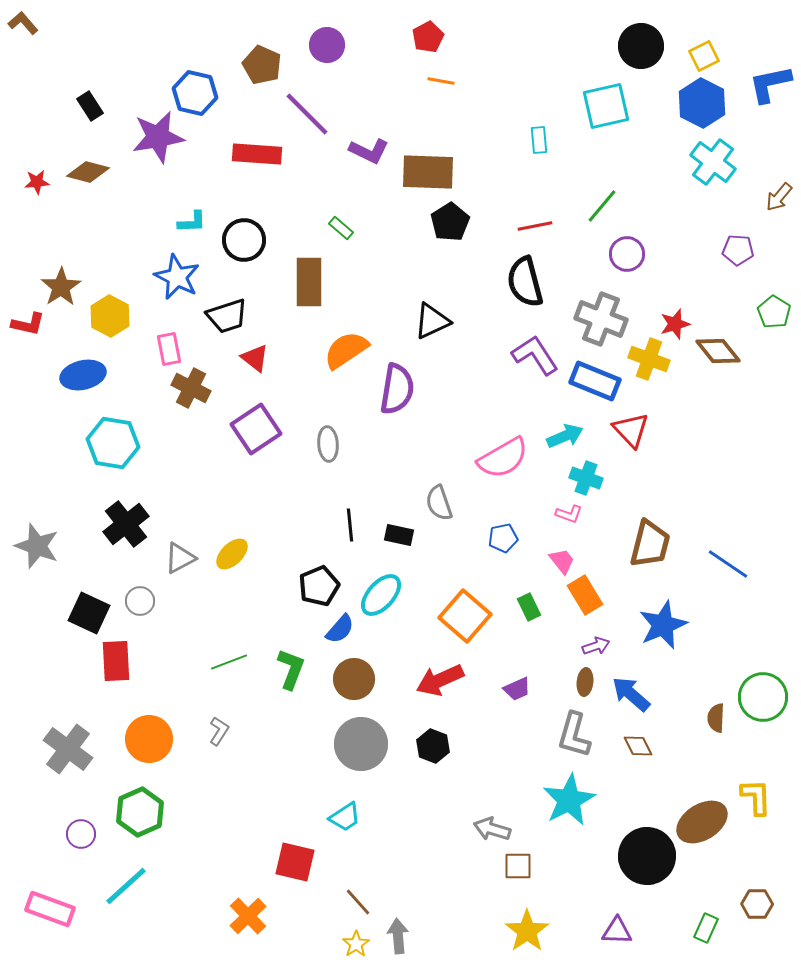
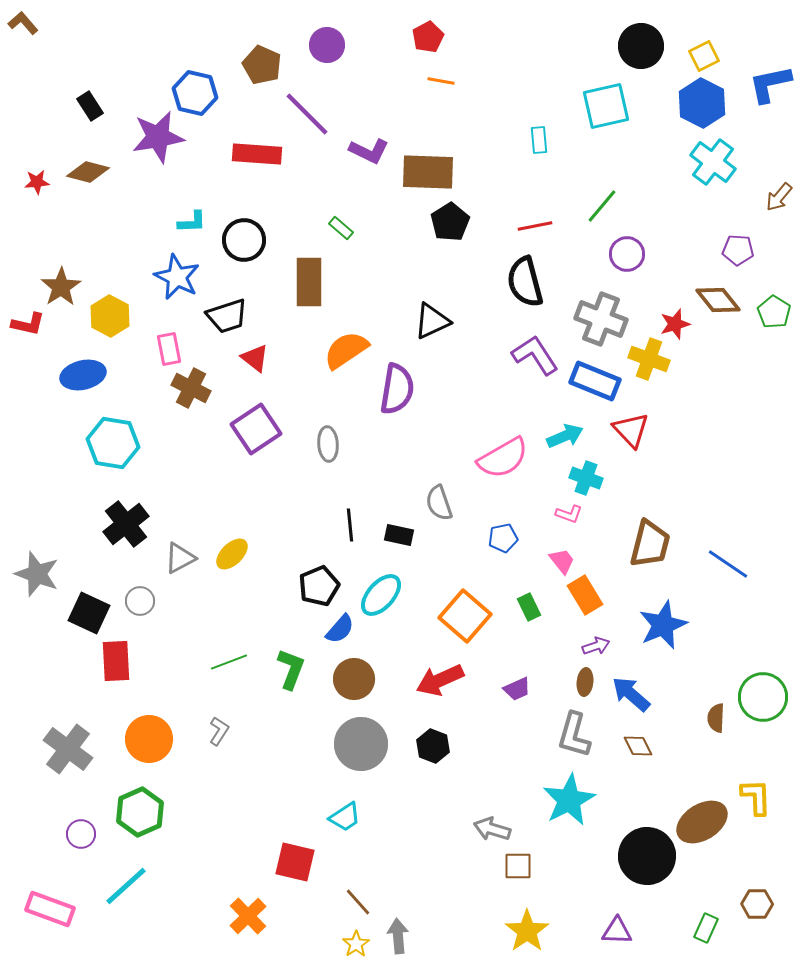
brown diamond at (718, 351): moved 51 px up
gray star at (37, 546): moved 28 px down
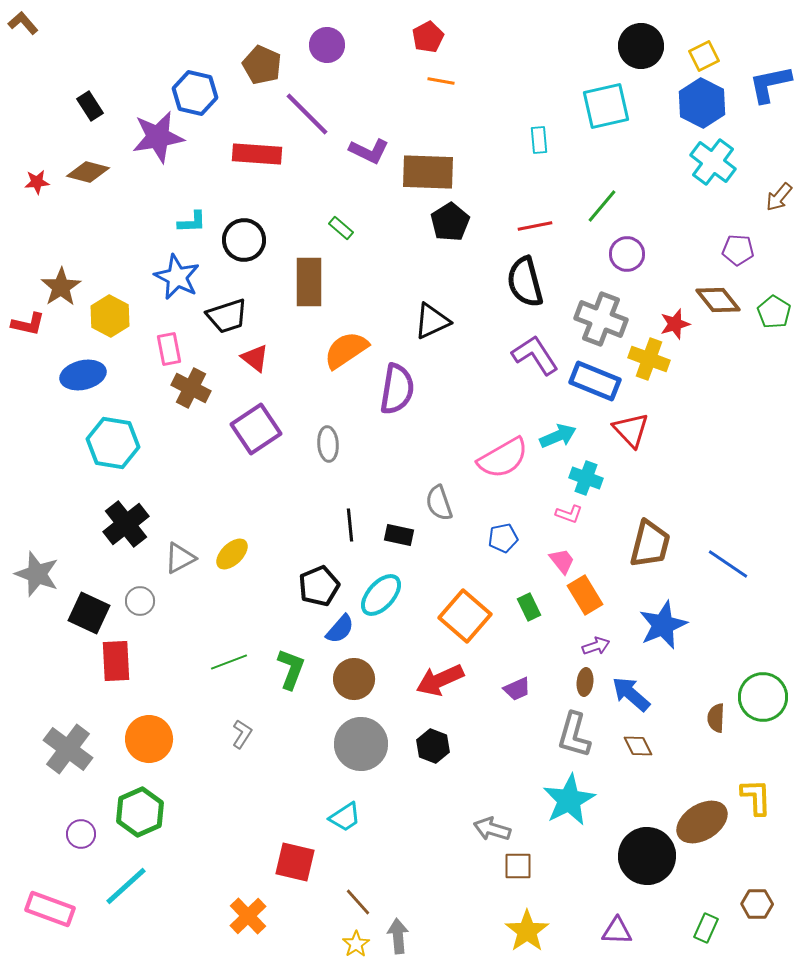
cyan arrow at (565, 436): moved 7 px left
gray L-shape at (219, 731): moved 23 px right, 3 px down
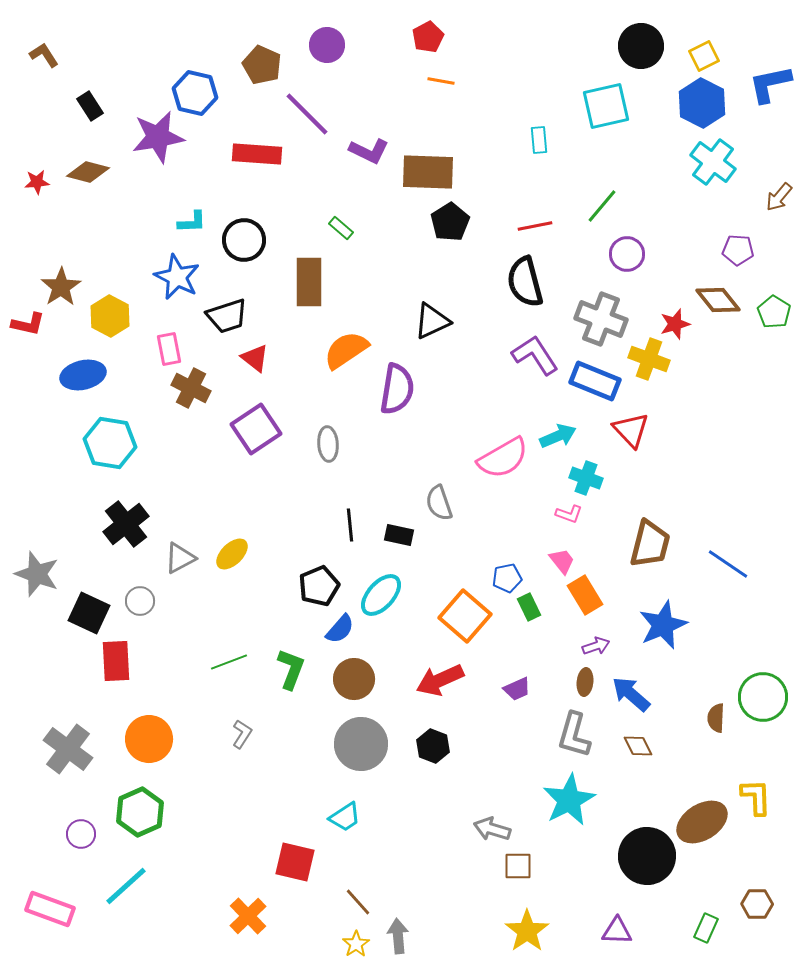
brown L-shape at (23, 23): moved 21 px right, 32 px down; rotated 8 degrees clockwise
cyan hexagon at (113, 443): moved 3 px left
blue pentagon at (503, 538): moved 4 px right, 40 px down
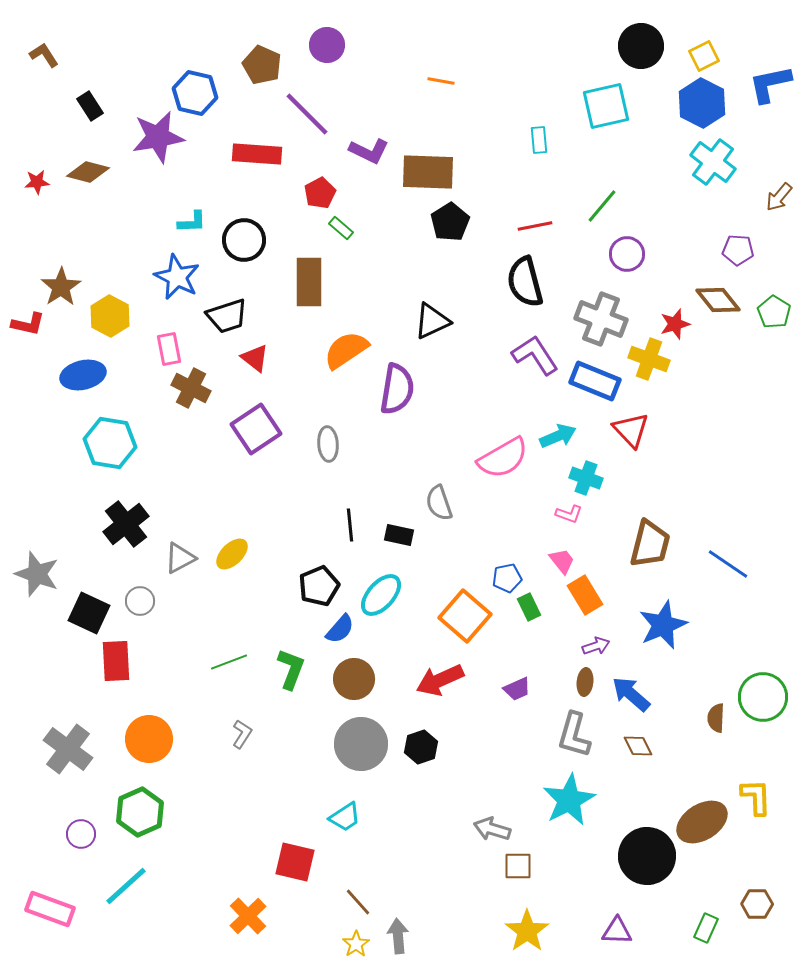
red pentagon at (428, 37): moved 108 px left, 156 px down
black hexagon at (433, 746): moved 12 px left, 1 px down; rotated 20 degrees clockwise
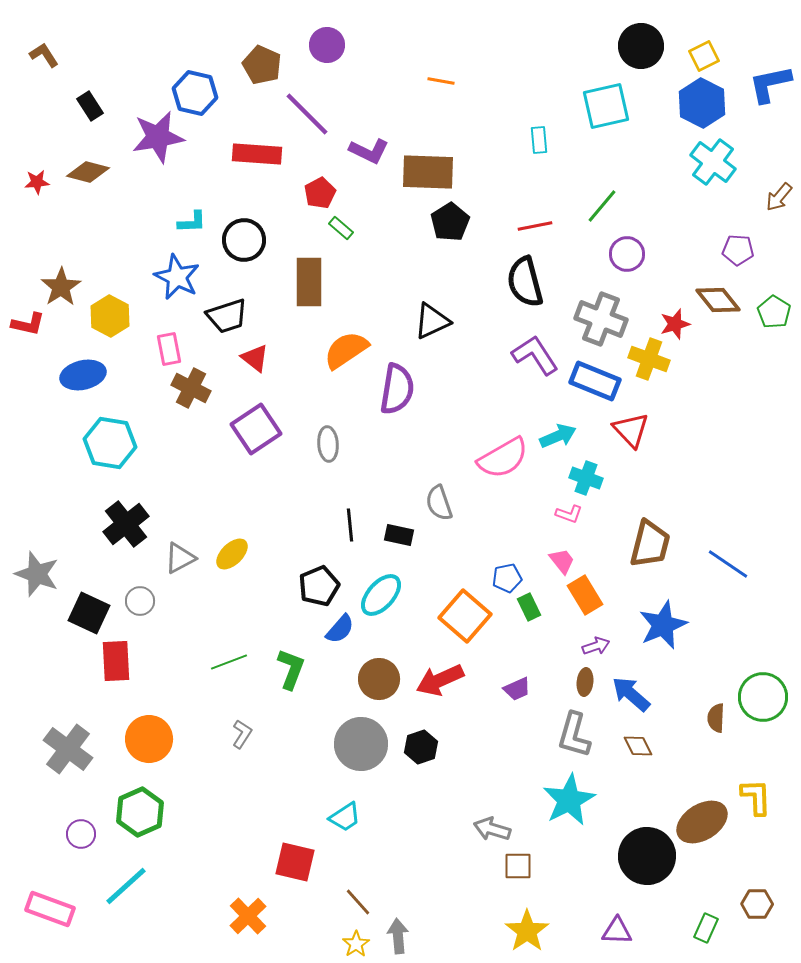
brown circle at (354, 679): moved 25 px right
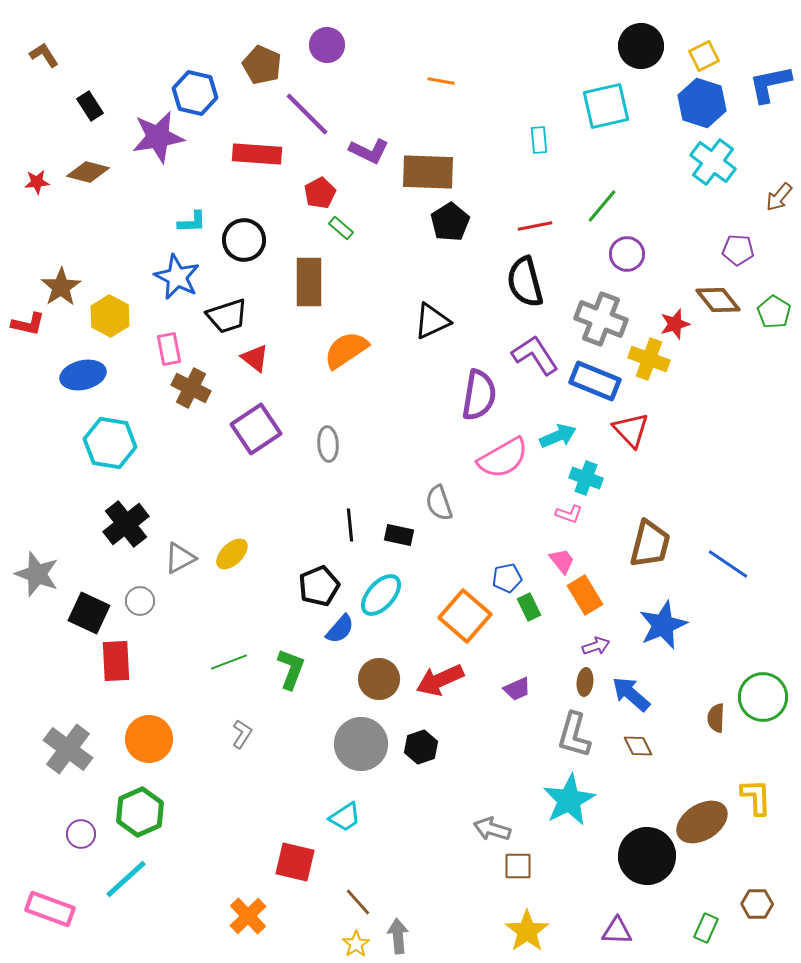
blue hexagon at (702, 103): rotated 9 degrees counterclockwise
purple semicircle at (397, 389): moved 82 px right, 6 px down
cyan line at (126, 886): moved 7 px up
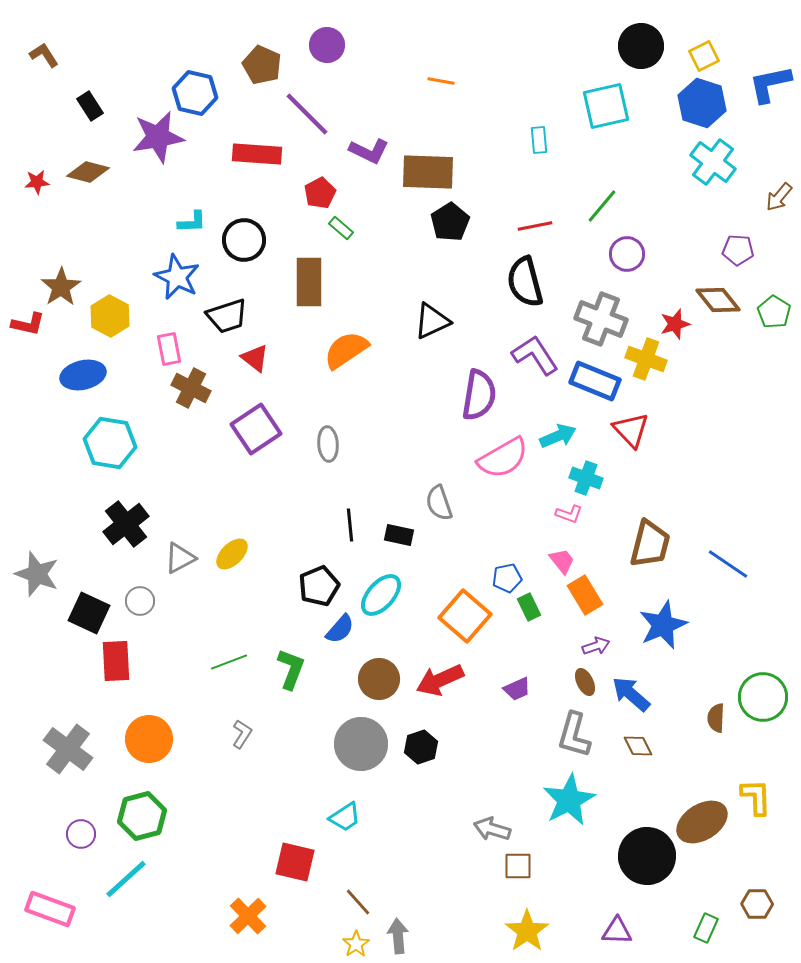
yellow cross at (649, 359): moved 3 px left
brown ellipse at (585, 682): rotated 32 degrees counterclockwise
green hexagon at (140, 812): moved 2 px right, 4 px down; rotated 9 degrees clockwise
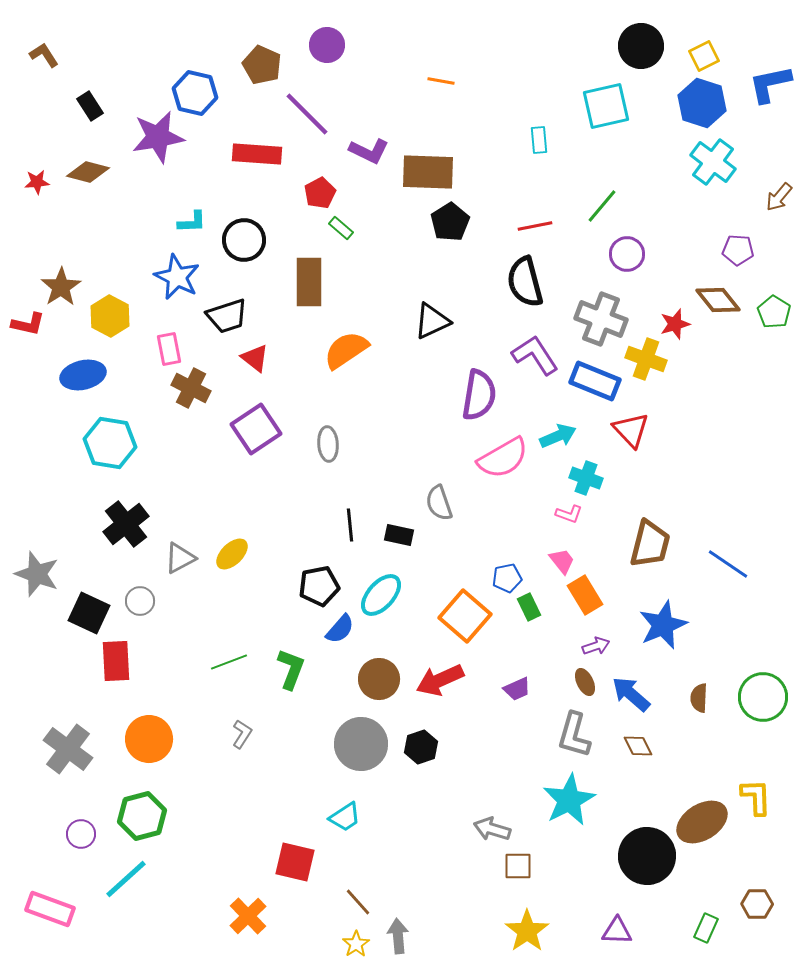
black pentagon at (319, 586): rotated 12 degrees clockwise
brown semicircle at (716, 718): moved 17 px left, 20 px up
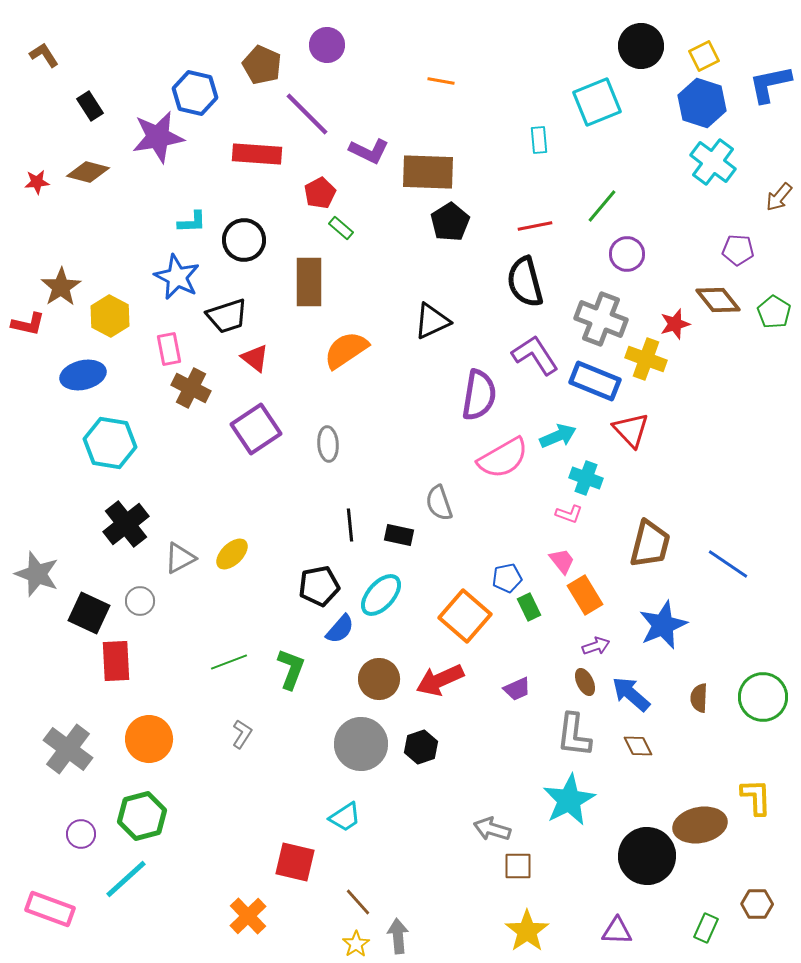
cyan square at (606, 106): moved 9 px left, 4 px up; rotated 9 degrees counterclockwise
gray L-shape at (574, 735): rotated 9 degrees counterclockwise
brown ellipse at (702, 822): moved 2 px left, 3 px down; rotated 21 degrees clockwise
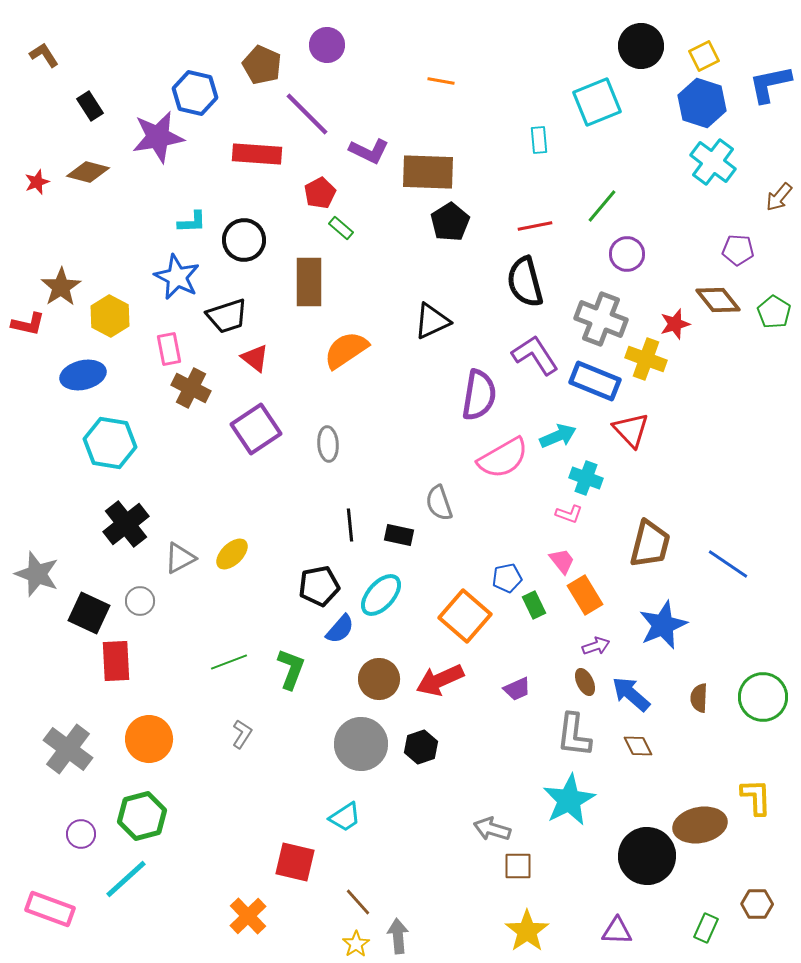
red star at (37, 182): rotated 15 degrees counterclockwise
green rectangle at (529, 607): moved 5 px right, 2 px up
